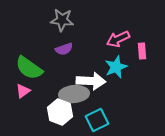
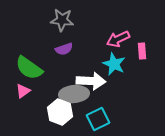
cyan star: moved 2 px left, 3 px up; rotated 25 degrees counterclockwise
cyan square: moved 1 px right, 1 px up
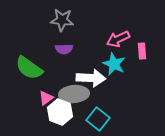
purple semicircle: rotated 18 degrees clockwise
white arrow: moved 3 px up
pink triangle: moved 23 px right, 7 px down
cyan square: rotated 25 degrees counterclockwise
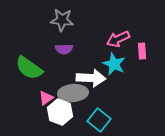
gray ellipse: moved 1 px left, 1 px up
cyan square: moved 1 px right, 1 px down
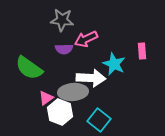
pink arrow: moved 32 px left
gray ellipse: moved 1 px up
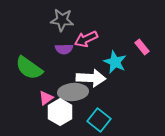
pink rectangle: moved 4 px up; rotated 35 degrees counterclockwise
cyan star: moved 1 px right, 2 px up
white hexagon: rotated 10 degrees clockwise
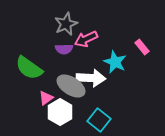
gray star: moved 4 px right, 4 px down; rotated 30 degrees counterclockwise
gray ellipse: moved 2 px left, 6 px up; rotated 36 degrees clockwise
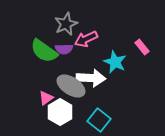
green semicircle: moved 15 px right, 17 px up
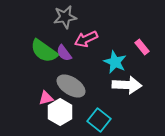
gray star: moved 1 px left, 7 px up; rotated 15 degrees clockwise
purple semicircle: moved 4 px down; rotated 54 degrees clockwise
white arrow: moved 36 px right, 7 px down
pink triangle: rotated 21 degrees clockwise
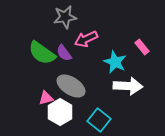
green semicircle: moved 2 px left, 2 px down
white arrow: moved 1 px right, 1 px down
